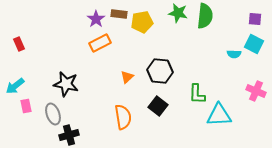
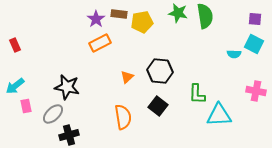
green semicircle: rotated 15 degrees counterclockwise
red rectangle: moved 4 px left, 1 px down
black star: moved 1 px right, 3 px down
pink cross: rotated 12 degrees counterclockwise
gray ellipse: rotated 65 degrees clockwise
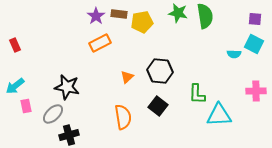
purple star: moved 3 px up
pink cross: rotated 12 degrees counterclockwise
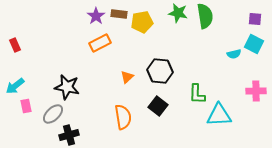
cyan semicircle: rotated 16 degrees counterclockwise
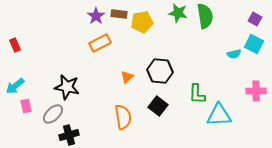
purple square: rotated 24 degrees clockwise
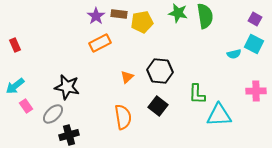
pink rectangle: rotated 24 degrees counterclockwise
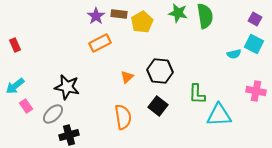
yellow pentagon: rotated 20 degrees counterclockwise
pink cross: rotated 12 degrees clockwise
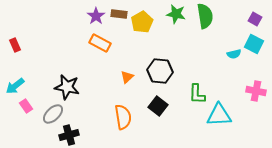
green star: moved 2 px left, 1 px down
orange rectangle: rotated 55 degrees clockwise
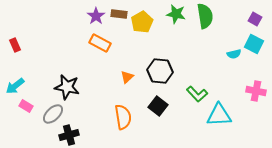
green L-shape: rotated 45 degrees counterclockwise
pink rectangle: rotated 24 degrees counterclockwise
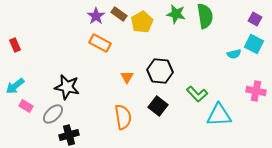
brown rectangle: rotated 28 degrees clockwise
orange triangle: rotated 16 degrees counterclockwise
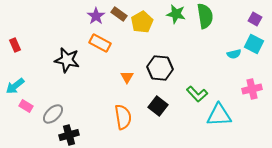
black hexagon: moved 3 px up
black star: moved 27 px up
pink cross: moved 4 px left, 2 px up; rotated 24 degrees counterclockwise
